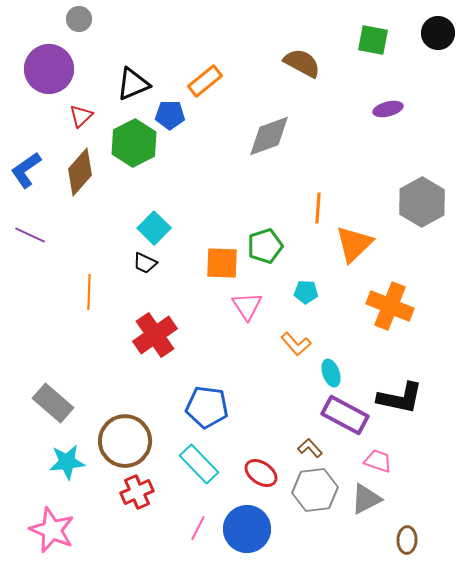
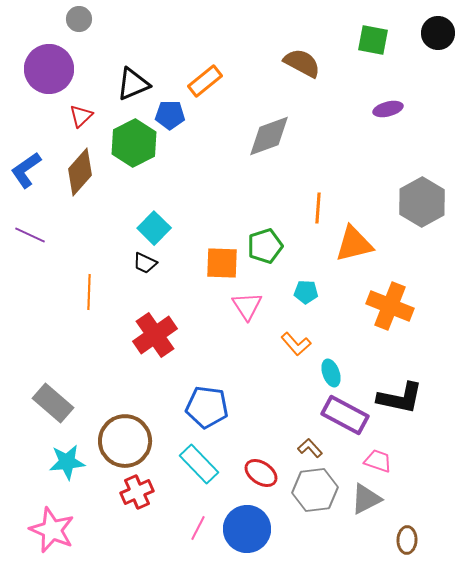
orange triangle at (354, 244): rotated 30 degrees clockwise
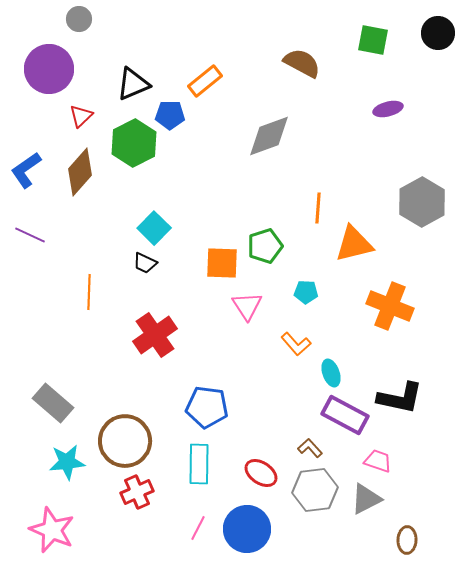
cyan rectangle at (199, 464): rotated 45 degrees clockwise
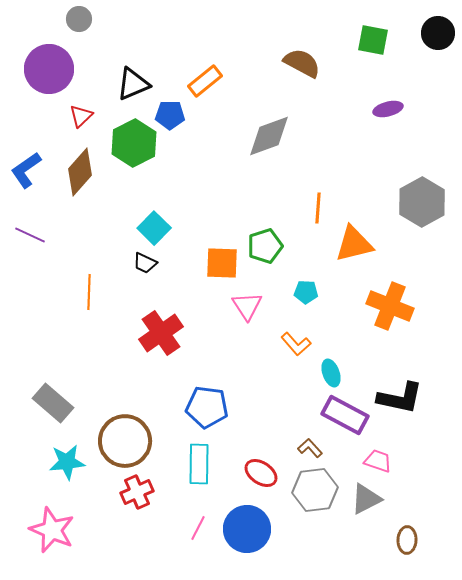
red cross at (155, 335): moved 6 px right, 2 px up
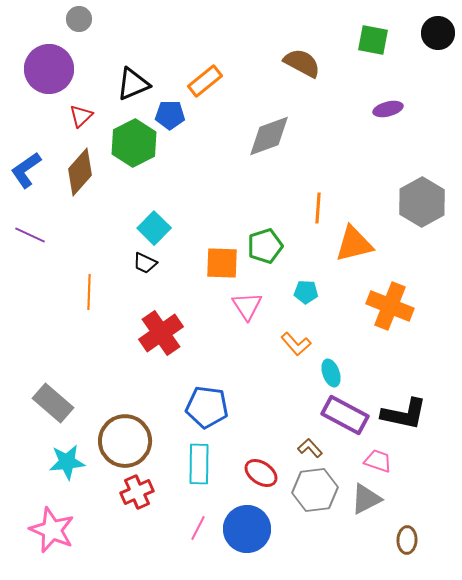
black L-shape at (400, 398): moved 4 px right, 16 px down
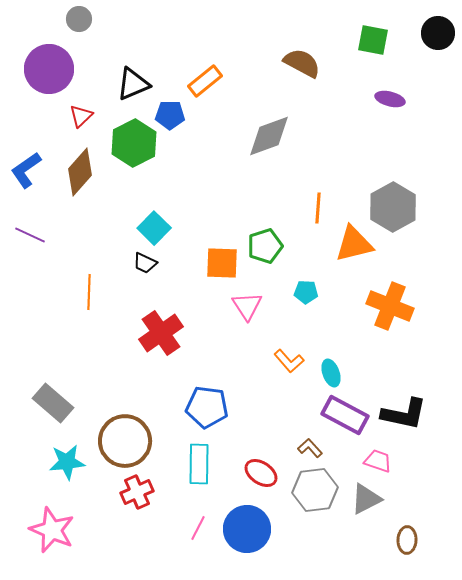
purple ellipse at (388, 109): moved 2 px right, 10 px up; rotated 28 degrees clockwise
gray hexagon at (422, 202): moved 29 px left, 5 px down
orange L-shape at (296, 344): moved 7 px left, 17 px down
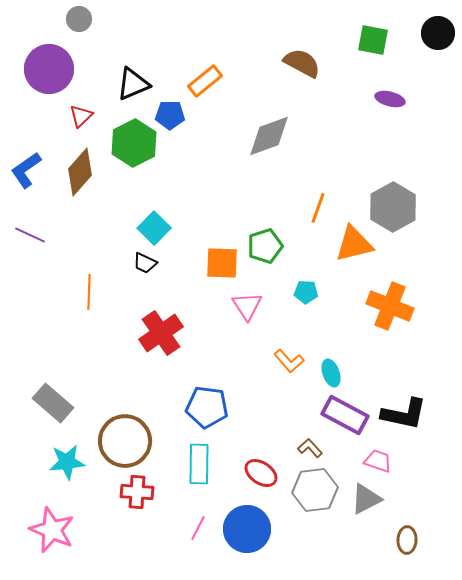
orange line at (318, 208): rotated 16 degrees clockwise
red cross at (137, 492): rotated 28 degrees clockwise
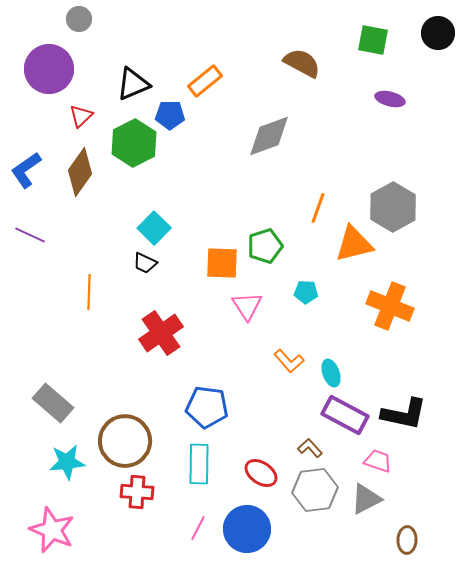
brown diamond at (80, 172): rotated 6 degrees counterclockwise
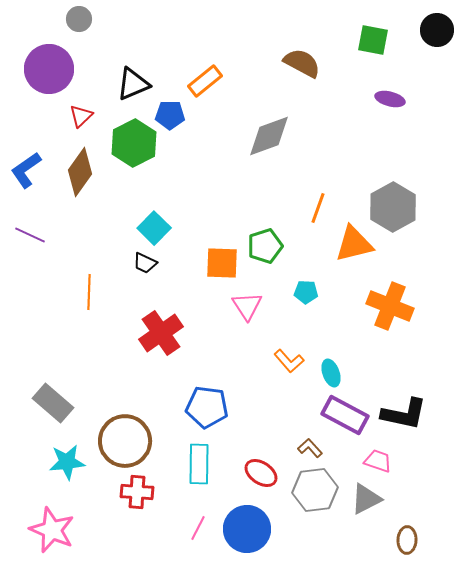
black circle at (438, 33): moved 1 px left, 3 px up
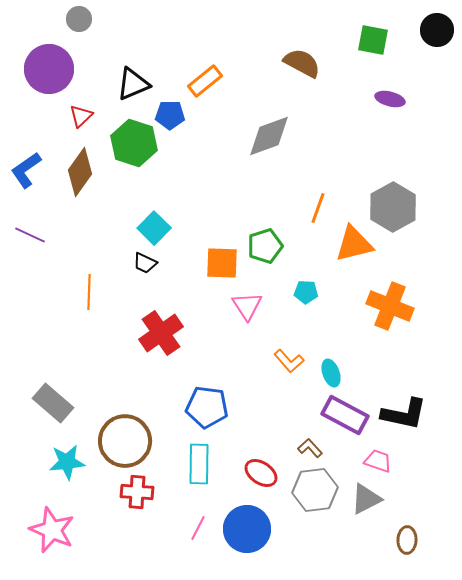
green hexagon at (134, 143): rotated 15 degrees counterclockwise
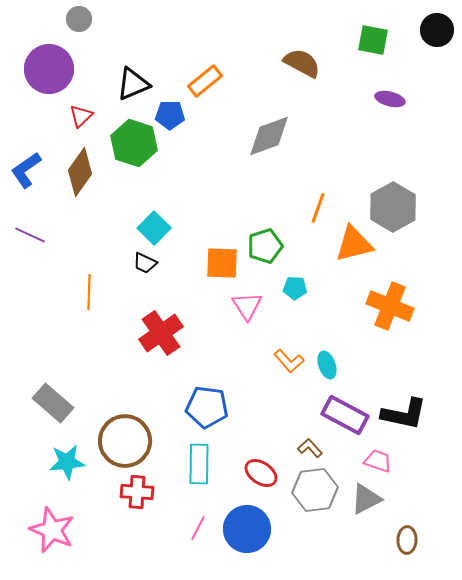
cyan pentagon at (306, 292): moved 11 px left, 4 px up
cyan ellipse at (331, 373): moved 4 px left, 8 px up
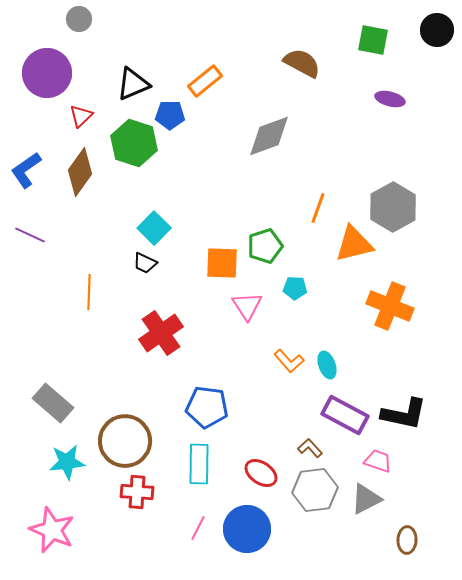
purple circle at (49, 69): moved 2 px left, 4 px down
